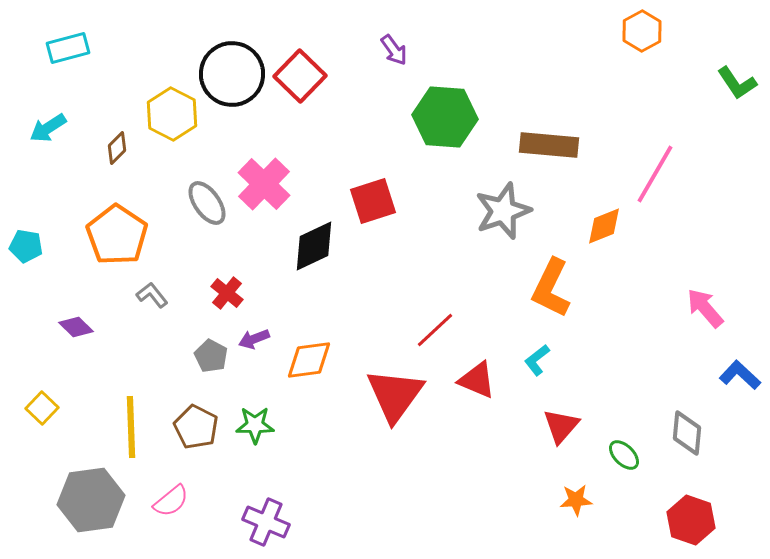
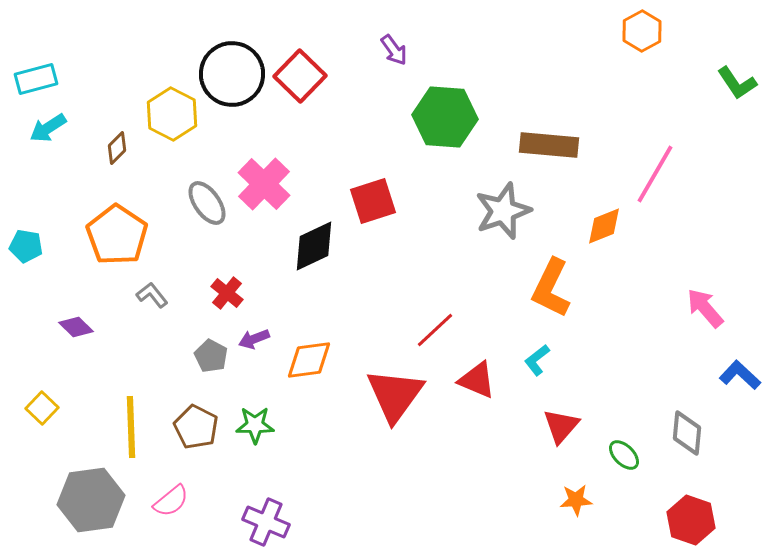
cyan rectangle at (68, 48): moved 32 px left, 31 px down
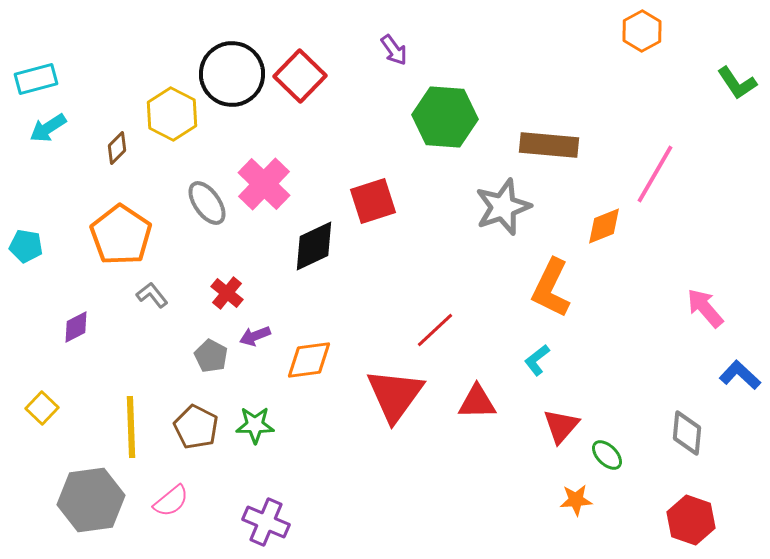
gray star at (503, 211): moved 4 px up
orange pentagon at (117, 235): moved 4 px right
purple diamond at (76, 327): rotated 72 degrees counterclockwise
purple arrow at (254, 339): moved 1 px right, 3 px up
red triangle at (477, 380): moved 22 px down; rotated 24 degrees counterclockwise
green ellipse at (624, 455): moved 17 px left
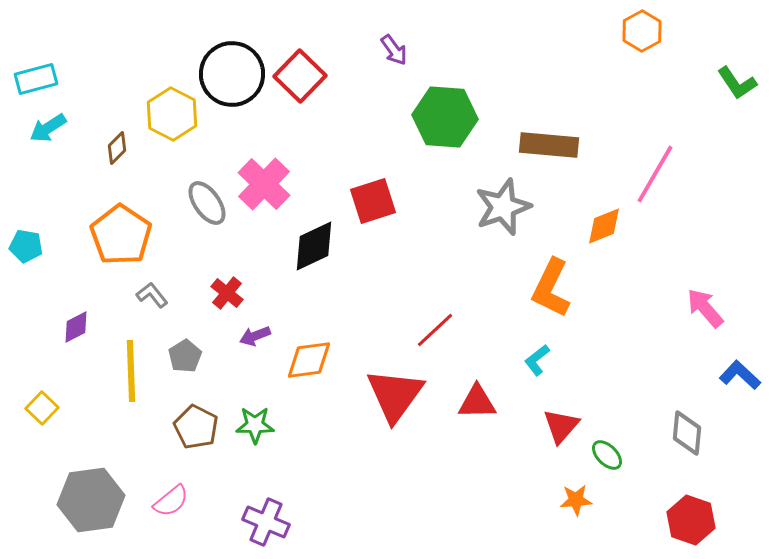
gray pentagon at (211, 356): moved 26 px left; rotated 12 degrees clockwise
yellow line at (131, 427): moved 56 px up
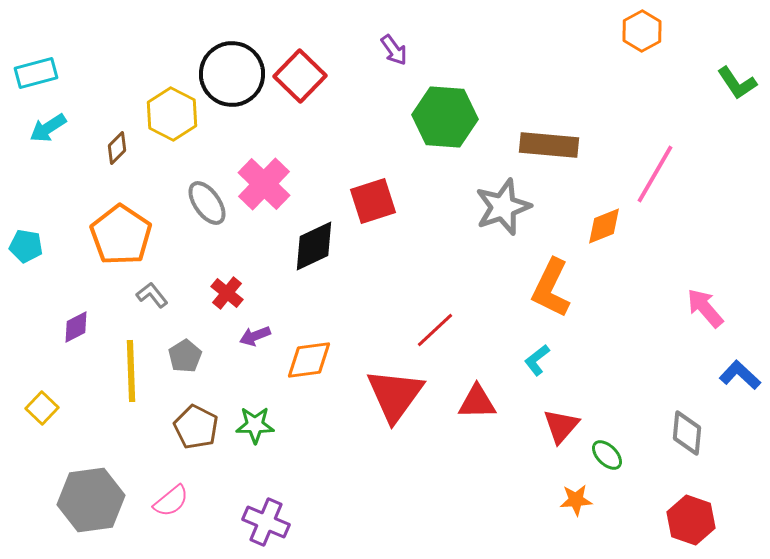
cyan rectangle at (36, 79): moved 6 px up
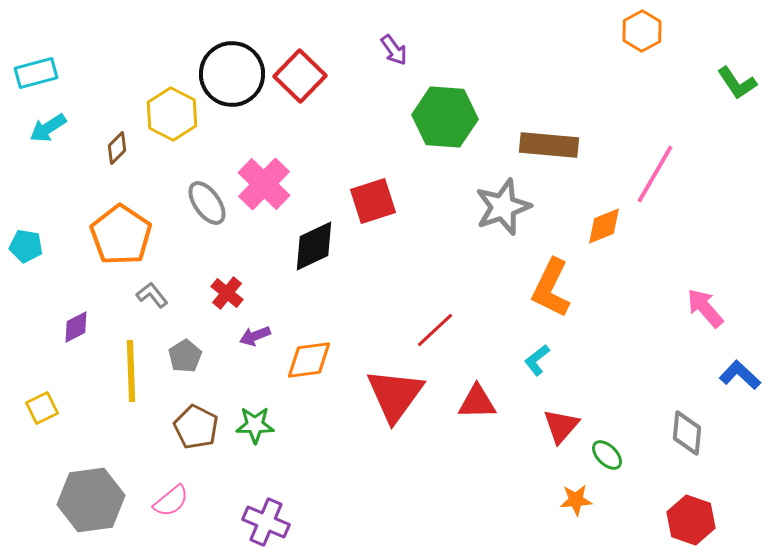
yellow square at (42, 408): rotated 20 degrees clockwise
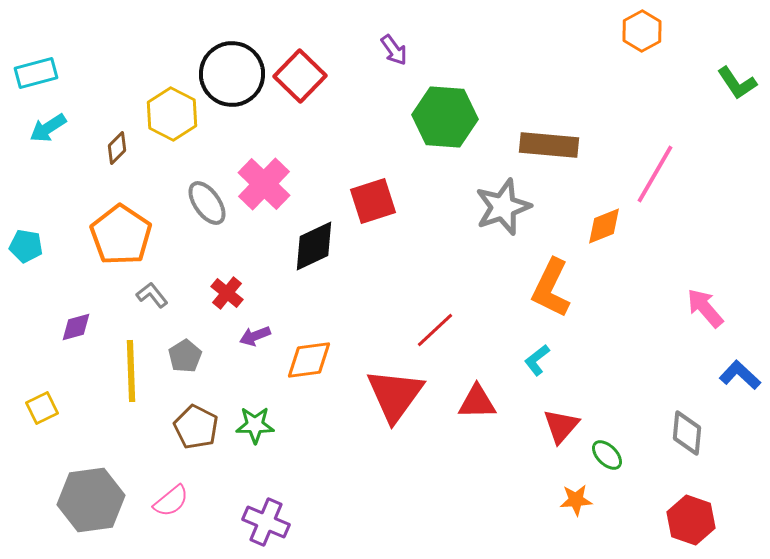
purple diamond at (76, 327): rotated 12 degrees clockwise
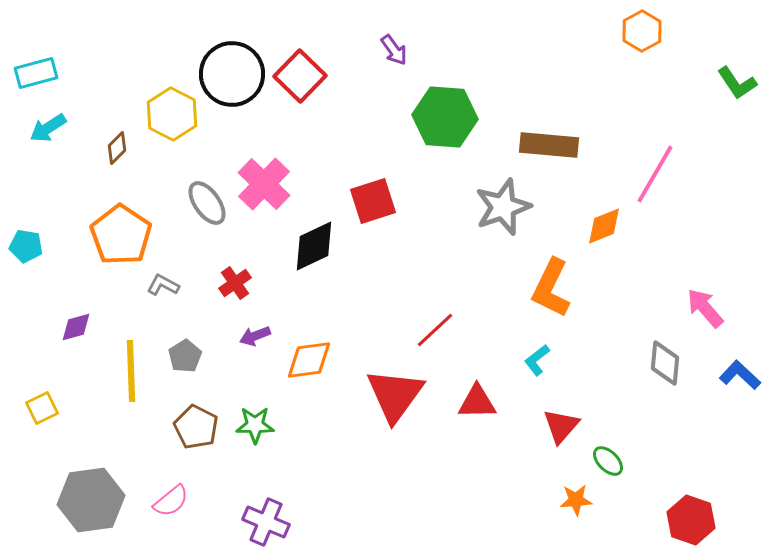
red cross at (227, 293): moved 8 px right, 10 px up; rotated 16 degrees clockwise
gray L-shape at (152, 295): moved 11 px right, 10 px up; rotated 24 degrees counterclockwise
gray diamond at (687, 433): moved 22 px left, 70 px up
green ellipse at (607, 455): moved 1 px right, 6 px down
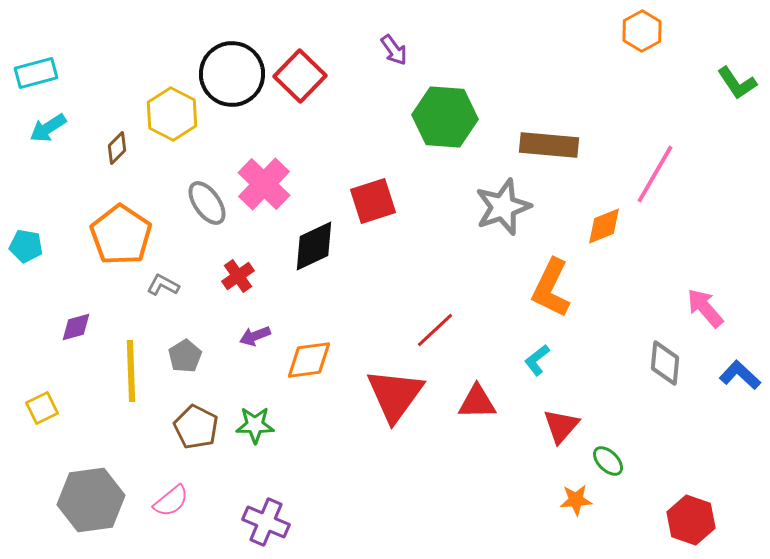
red cross at (235, 283): moved 3 px right, 7 px up
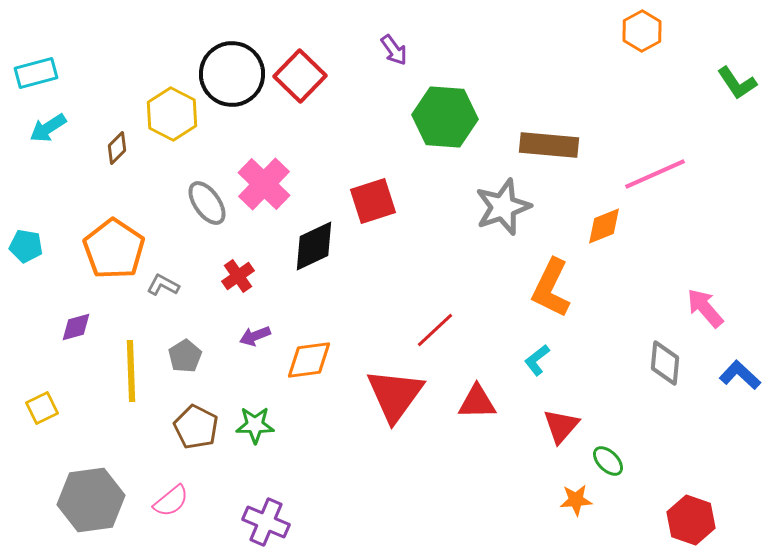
pink line at (655, 174): rotated 36 degrees clockwise
orange pentagon at (121, 235): moved 7 px left, 14 px down
